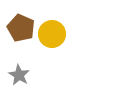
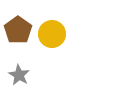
brown pentagon: moved 3 px left, 2 px down; rotated 12 degrees clockwise
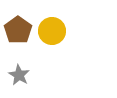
yellow circle: moved 3 px up
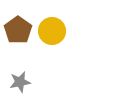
gray star: moved 1 px right, 7 px down; rotated 30 degrees clockwise
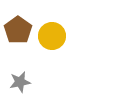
yellow circle: moved 5 px down
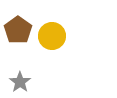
gray star: rotated 25 degrees counterclockwise
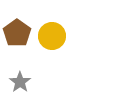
brown pentagon: moved 1 px left, 3 px down
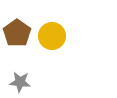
gray star: rotated 30 degrees counterclockwise
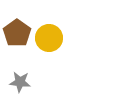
yellow circle: moved 3 px left, 2 px down
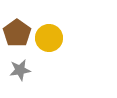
gray star: moved 12 px up; rotated 15 degrees counterclockwise
